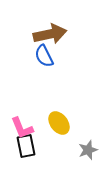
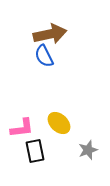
yellow ellipse: rotated 10 degrees counterclockwise
pink L-shape: rotated 75 degrees counterclockwise
black rectangle: moved 9 px right, 5 px down
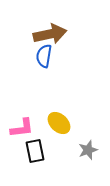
blue semicircle: rotated 35 degrees clockwise
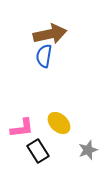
black rectangle: moved 3 px right; rotated 20 degrees counterclockwise
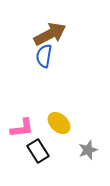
brown arrow: rotated 16 degrees counterclockwise
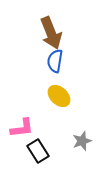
brown arrow: moved 1 px right, 1 px up; rotated 96 degrees clockwise
blue semicircle: moved 11 px right, 5 px down
yellow ellipse: moved 27 px up
gray star: moved 6 px left, 9 px up
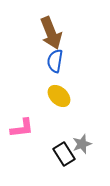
gray star: moved 3 px down
black rectangle: moved 26 px right, 3 px down
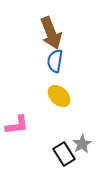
pink L-shape: moved 5 px left, 3 px up
gray star: rotated 12 degrees counterclockwise
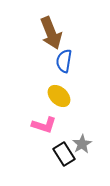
blue semicircle: moved 9 px right
pink L-shape: moved 27 px right; rotated 25 degrees clockwise
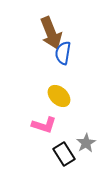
blue semicircle: moved 1 px left, 8 px up
gray star: moved 4 px right, 1 px up
